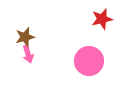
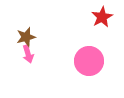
red star: moved 2 px up; rotated 15 degrees counterclockwise
brown star: moved 1 px right
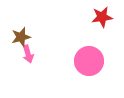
red star: rotated 20 degrees clockwise
brown star: moved 5 px left
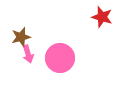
red star: rotated 25 degrees clockwise
pink circle: moved 29 px left, 3 px up
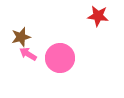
red star: moved 4 px left, 1 px up; rotated 10 degrees counterclockwise
pink arrow: rotated 138 degrees clockwise
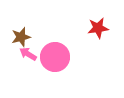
red star: moved 12 px down; rotated 15 degrees counterclockwise
pink circle: moved 5 px left, 1 px up
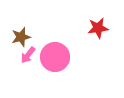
pink arrow: moved 1 px down; rotated 84 degrees counterclockwise
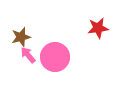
pink arrow: rotated 102 degrees clockwise
